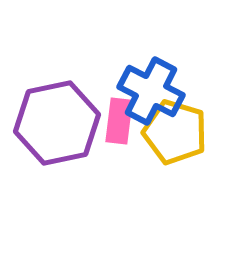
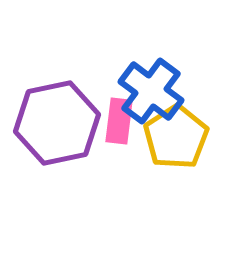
blue cross: rotated 10 degrees clockwise
yellow pentagon: moved 1 px right, 5 px down; rotated 22 degrees clockwise
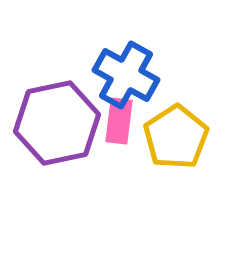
blue cross: moved 25 px left, 16 px up; rotated 8 degrees counterclockwise
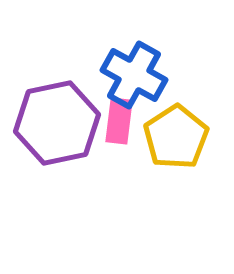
blue cross: moved 8 px right
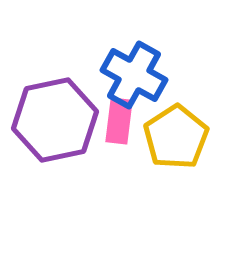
purple hexagon: moved 2 px left, 3 px up
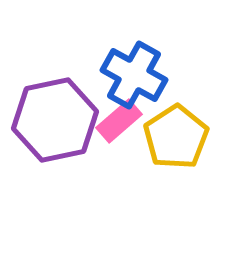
pink rectangle: rotated 42 degrees clockwise
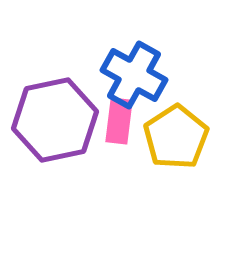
pink rectangle: rotated 42 degrees counterclockwise
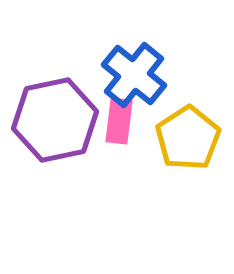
blue cross: rotated 10 degrees clockwise
yellow pentagon: moved 12 px right, 1 px down
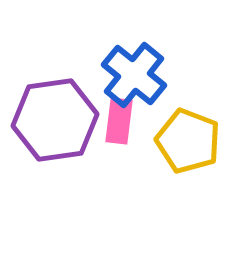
purple hexagon: rotated 4 degrees clockwise
yellow pentagon: moved 3 px down; rotated 18 degrees counterclockwise
